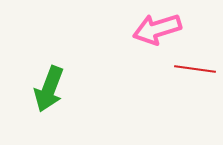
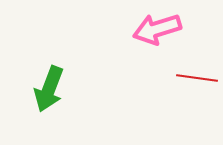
red line: moved 2 px right, 9 px down
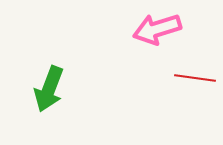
red line: moved 2 px left
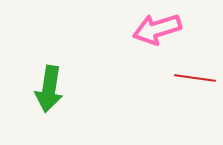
green arrow: rotated 12 degrees counterclockwise
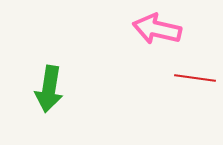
pink arrow: rotated 30 degrees clockwise
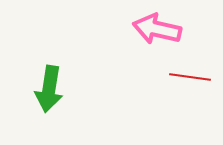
red line: moved 5 px left, 1 px up
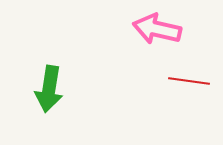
red line: moved 1 px left, 4 px down
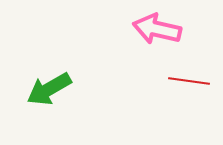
green arrow: rotated 51 degrees clockwise
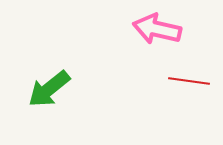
green arrow: rotated 9 degrees counterclockwise
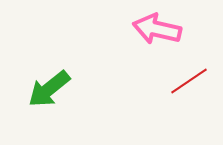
red line: rotated 42 degrees counterclockwise
